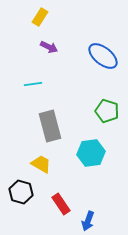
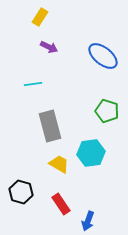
yellow trapezoid: moved 18 px right
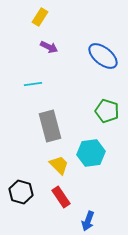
yellow trapezoid: moved 1 px down; rotated 15 degrees clockwise
red rectangle: moved 7 px up
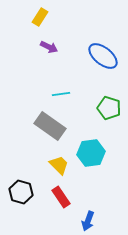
cyan line: moved 28 px right, 10 px down
green pentagon: moved 2 px right, 3 px up
gray rectangle: rotated 40 degrees counterclockwise
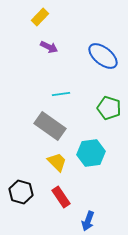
yellow rectangle: rotated 12 degrees clockwise
yellow trapezoid: moved 2 px left, 3 px up
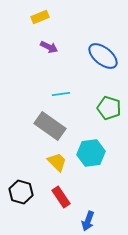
yellow rectangle: rotated 24 degrees clockwise
